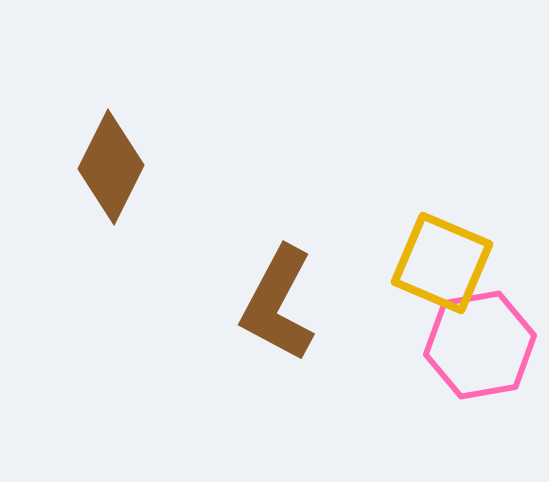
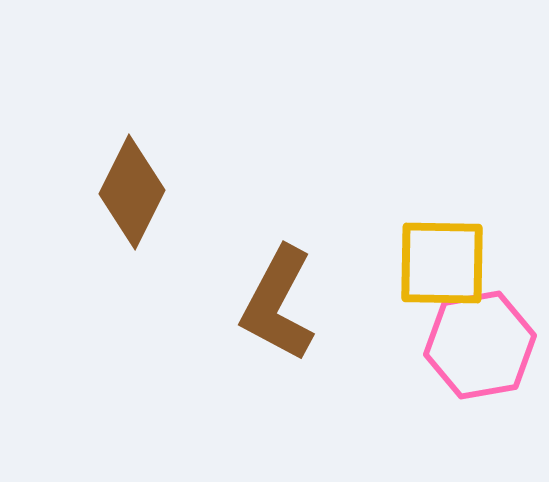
brown diamond: moved 21 px right, 25 px down
yellow square: rotated 22 degrees counterclockwise
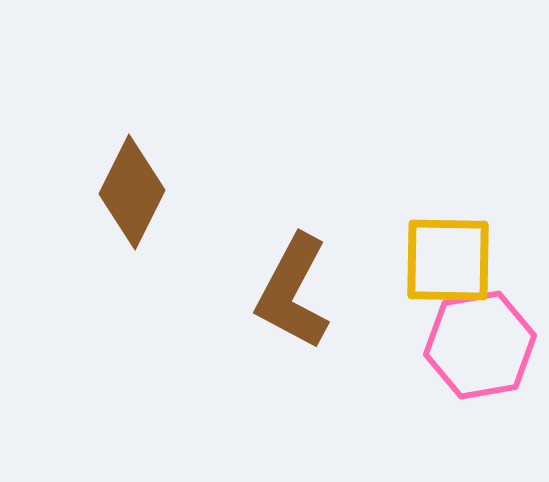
yellow square: moved 6 px right, 3 px up
brown L-shape: moved 15 px right, 12 px up
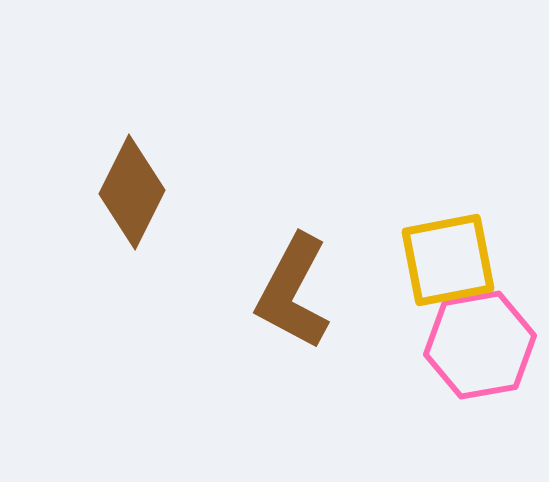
yellow square: rotated 12 degrees counterclockwise
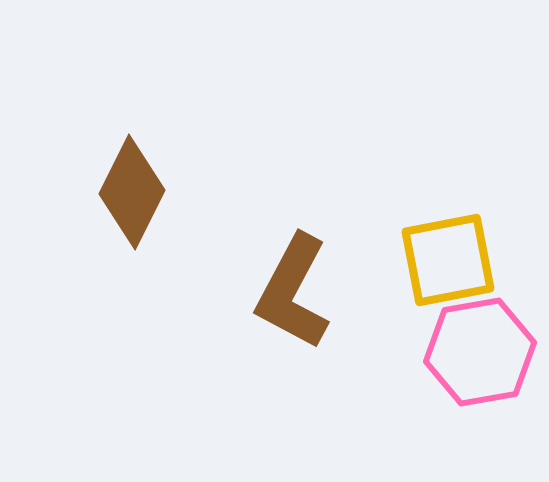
pink hexagon: moved 7 px down
